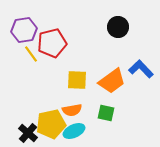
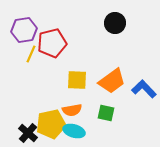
black circle: moved 3 px left, 4 px up
yellow line: rotated 60 degrees clockwise
blue L-shape: moved 3 px right, 20 px down
cyan ellipse: rotated 40 degrees clockwise
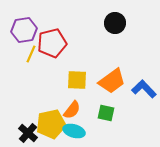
orange semicircle: rotated 42 degrees counterclockwise
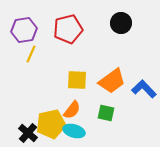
black circle: moved 6 px right
red pentagon: moved 16 px right, 14 px up
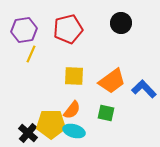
yellow square: moved 3 px left, 4 px up
yellow pentagon: rotated 12 degrees clockwise
